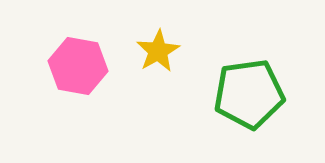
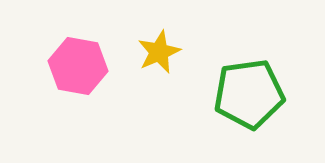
yellow star: moved 1 px right, 1 px down; rotated 6 degrees clockwise
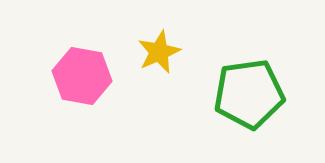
pink hexagon: moved 4 px right, 10 px down
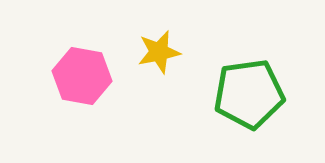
yellow star: rotated 12 degrees clockwise
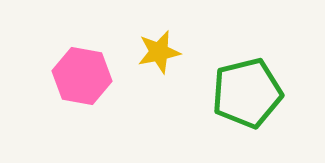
green pentagon: moved 2 px left, 1 px up; rotated 6 degrees counterclockwise
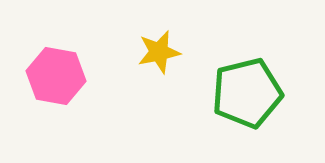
pink hexagon: moved 26 px left
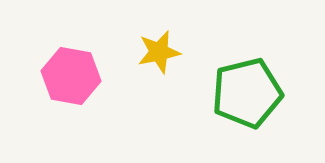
pink hexagon: moved 15 px right
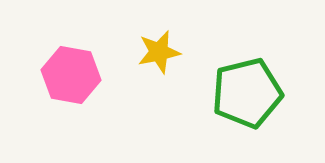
pink hexagon: moved 1 px up
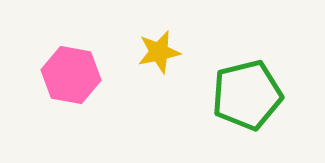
green pentagon: moved 2 px down
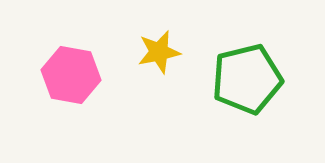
green pentagon: moved 16 px up
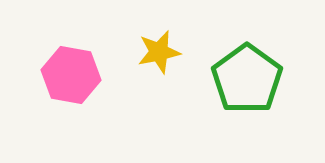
green pentagon: rotated 22 degrees counterclockwise
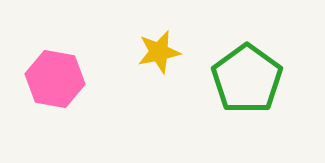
pink hexagon: moved 16 px left, 4 px down
